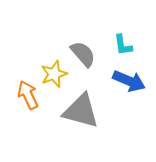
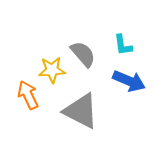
yellow star: moved 2 px left, 4 px up; rotated 16 degrees clockwise
gray triangle: rotated 12 degrees clockwise
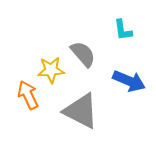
cyan L-shape: moved 15 px up
yellow star: moved 1 px left
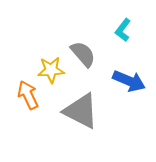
cyan L-shape: rotated 45 degrees clockwise
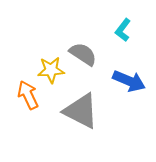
gray semicircle: rotated 16 degrees counterclockwise
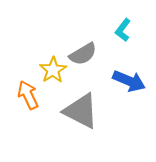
gray semicircle: rotated 116 degrees clockwise
yellow star: moved 2 px right; rotated 28 degrees counterclockwise
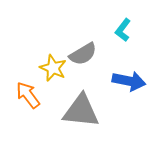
yellow star: moved 2 px up; rotated 16 degrees counterclockwise
blue arrow: rotated 12 degrees counterclockwise
orange arrow: rotated 12 degrees counterclockwise
gray triangle: rotated 21 degrees counterclockwise
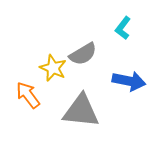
cyan L-shape: moved 2 px up
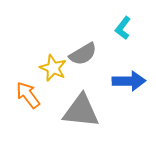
blue arrow: rotated 12 degrees counterclockwise
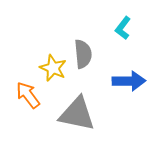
gray semicircle: rotated 64 degrees counterclockwise
gray triangle: moved 4 px left, 3 px down; rotated 6 degrees clockwise
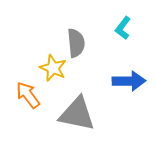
gray semicircle: moved 7 px left, 11 px up
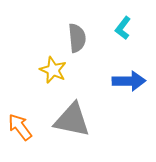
gray semicircle: moved 1 px right, 5 px up
yellow star: moved 2 px down
orange arrow: moved 8 px left, 32 px down
gray triangle: moved 5 px left, 6 px down
